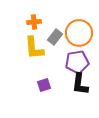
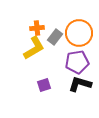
orange cross: moved 3 px right, 6 px down
yellow L-shape: rotated 115 degrees counterclockwise
black L-shape: rotated 100 degrees clockwise
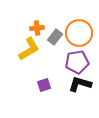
yellow L-shape: moved 5 px left, 1 px down
